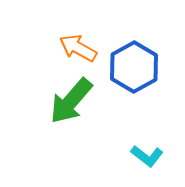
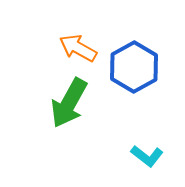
green arrow: moved 2 px left, 2 px down; rotated 12 degrees counterclockwise
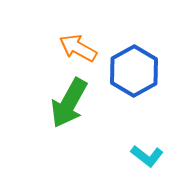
blue hexagon: moved 4 px down
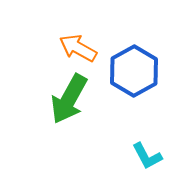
green arrow: moved 4 px up
cyan L-shape: rotated 24 degrees clockwise
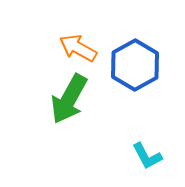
blue hexagon: moved 1 px right, 6 px up
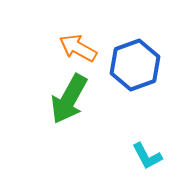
blue hexagon: rotated 9 degrees clockwise
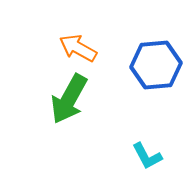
blue hexagon: moved 21 px right; rotated 15 degrees clockwise
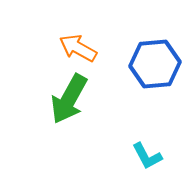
blue hexagon: moved 1 px left, 1 px up
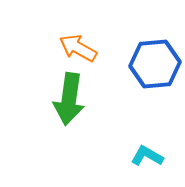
green arrow: rotated 21 degrees counterclockwise
cyan L-shape: rotated 148 degrees clockwise
